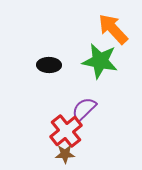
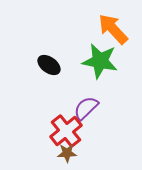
black ellipse: rotated 35 degrees clockwise
purple semicircle: moved 2 px right, 1 px up
brown star: moved 2 px right, 1 px up
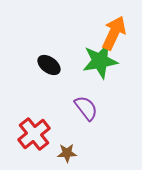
orange arrow: moved 1 px right, 4 px down; rotated 68 degrees clockwise
green star: rotated 21 degrees counterclockwise
purple semicircle: rotated 96 degrees clockwise
red cross: moved 32 px left, 3 px down
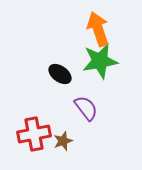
orange arrow: moved 16 px left, 4 px up; rotated 44 degrees counterclockwise
black ellipse: moved 11 px right, 9 px down
red cross: rotated 28 degrees clockwise
brown star: moved 4 px left, 12 px up; rotated 18 degrees counterclockwise
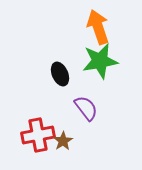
orange arrow: moved 2 px up
black ellipse: rotated 30 degrees clockwise
red cross: moved 4 px right, 1 px down
brown star: rotated 12 degrees counterclockwise
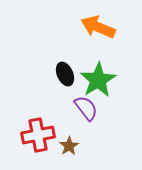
orange arrow: rotated 48 degrees counterclockwise
green star: moved 2 px left, 19 px down; rotated 21 degrees counterclockwise
black ellipse: moved 5 px right
brown star: moved 6 px right, 5 px down
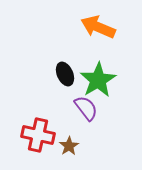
red cross: rotated 24 degrees clockwise
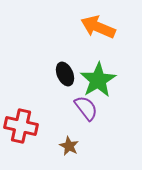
red cross: moved 17 px left, 9 px up
brown star: rotated 12 degrees counterclockwise
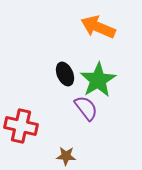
brown star: moved 3 px left, 10 px down; rotated 24 degrees counterclockwise
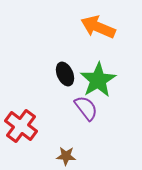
red cross: rotated 24 degrees clockwise
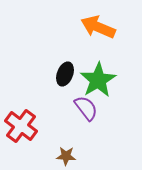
black ellipse: rotated 45 degrees clockwise
